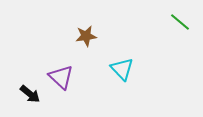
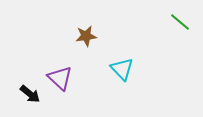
purple triangle: moved 1 px left, 1 px down
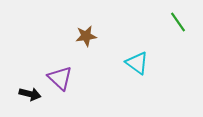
green line: moved 2 px left; rotated 15 degrees clockwise
cyan triangle: moved 15 px right, 6 px up; rotated 10 degrees counterclockwise
black arrow: rotated 25 degrees counterclockwise
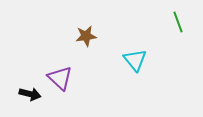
green line: rotated 15 degrees clockwise
cyan triangle: moved 2 px left, 3 px up; rotated 15 degrees clockwise
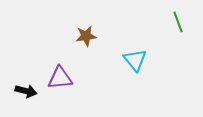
purple triangle: rotated 48 degrees counterclockwise
black arrow: moved 4 px left, 3 px up
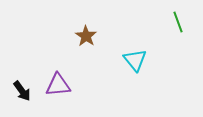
brown star: rotated 30 degrees counterclockwise
purple triangle: moved 2 px left, 7 px down
black arrow: moved 4 px left; rotated 40 degrees clockwise
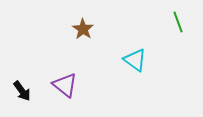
brown star: moved 3 px left, 7 px up
cyan triangle: rotated 15 degrees counterclockwise
purple triangle: moved 7 px right; rotated 44 degrees clockwise
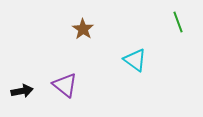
black arrow: rotated 65 degrees counterclockwise
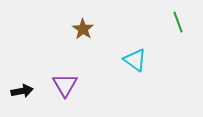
purple triangle: rotated 20 degrees clockwise
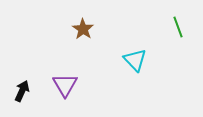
green line: moved 5 px down
cyan triangle: rotated 10 degrees clockwise
black arrow: rotated 55 degrees counterclockwise
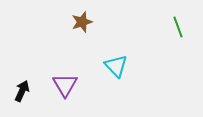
brown star: moved 1 px left, 7 px up; rotated 20 degrees clockwise
cyan triangle: moved 19 px left, 6 px down
